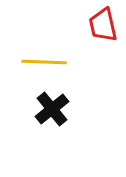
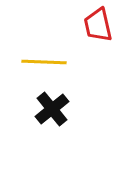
red trapezoid: moved 5 px left
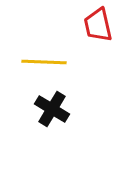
black cross: rotated 20 degrees counterclockwise
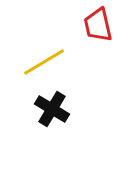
yellow line: rotated 33 degrees counterclockwise
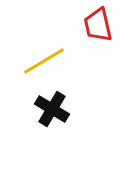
yellow line: moved 1 px up
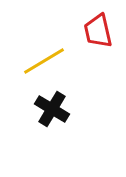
red trapezoid: moved 6 px down
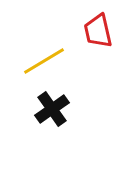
black cross: rotated 24 degrees clockwise
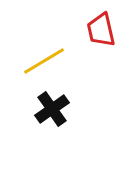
red trapezoid: moved 3 px right, 1 px up
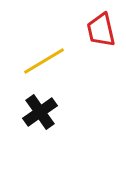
black cross: moved 12 px left, 3 px down
